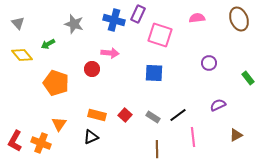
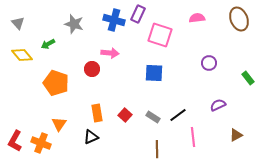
orange rectangle: moved 2 px up; rotated 66 degrees clockwise
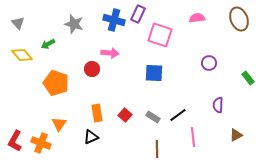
purple semicircle: rotated 63 degrees counterclockwise
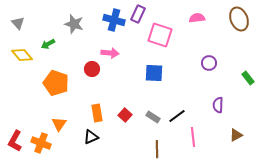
black line: moved 1 px left, 1 px down
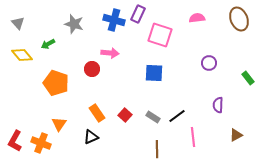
orange rectangle: rotated 24 degrees counterclockwise
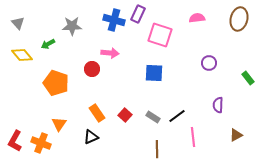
brown ellipse: rotated 35 degrees clockwise
gray star: moved 2 px left, 2 px down; rotated 18 degrees counterclockwise
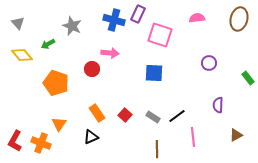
gray star: rotated 24 degrees clockwise
